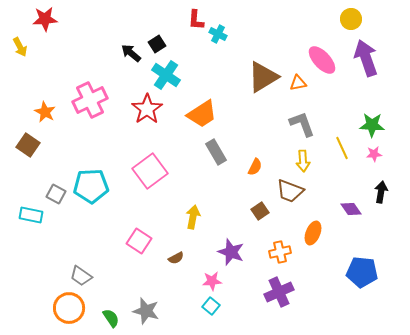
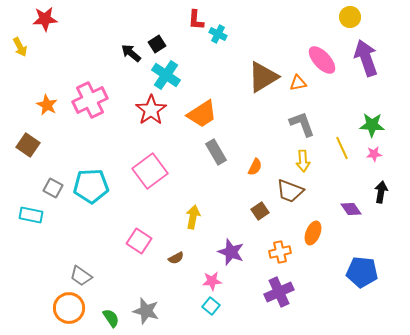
yellow circle at (351, 19): moved 1 px left, 2 px up
red star at (147, 109): moved 4 px right, 1 px down
orange star at (45, 112): moved 2 px right, 7 px up
gray square at (56, 194): moved 3 px left, 6 px up
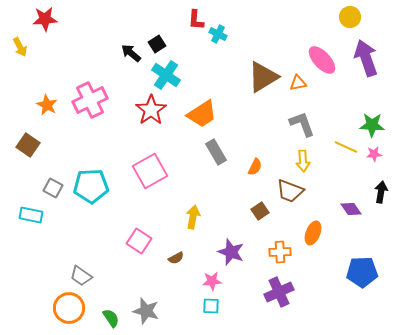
yellow line at (342, 148): moved 4 px right, 1 px up; rotated 40 degrees counterclockwise
pink square at (150, 171): rotated 8 degrees clockwise
orange cross at (280, 252): rotated 10 degrees clockwise
blue pentagon at (362, 272): rotated 8 degrees counterclockwise
cyan square at (211, 306): rotated 36 degrees counterclockwise
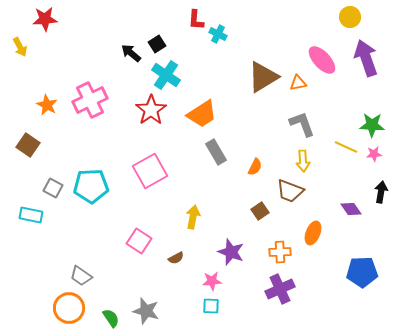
purple cross at (279, 292): moved 1 px right, 3 px up
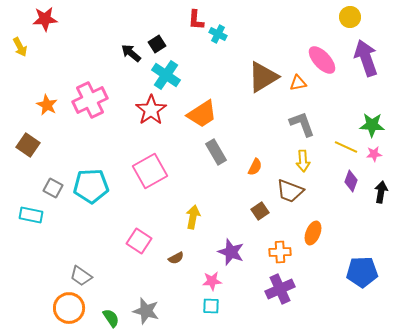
purple diamond at (351, 209): moved 28 px up; rotated 55 degrees clockwise
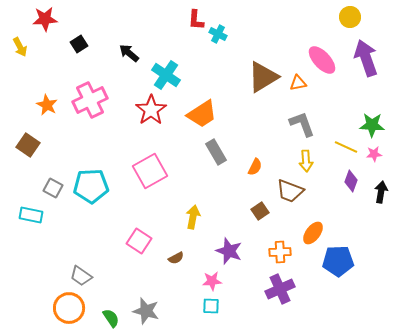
black square at (157, 44): moved 78 px left
black arrow at (131, 53): moved 2 px left
yellow arrow at (303, 161): moved 3 px right
orange ellipse at (313, 233): rotated 15 degrees clockwise
purple star at (231, 252): moved 2 px left, 1 px up
blue pentagon at (362, 272): moved 24 px left, 11 px up
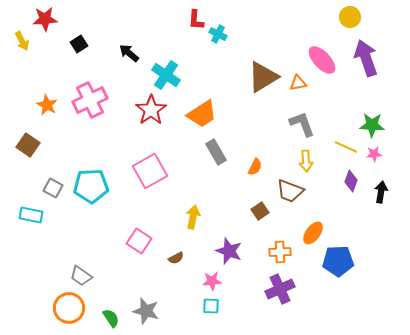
yellow arrow at (20, 47): moved 2 px right, 6 px up
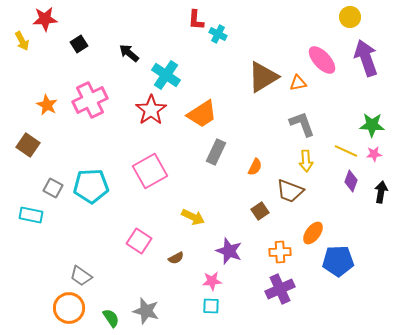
yellow line at (346, 147): moved 4 px down
gray rectangle at (216, 152): rotated 55 degrees clockwise
yellow arrow at (193, 217): rotated 105 degrees clockwise
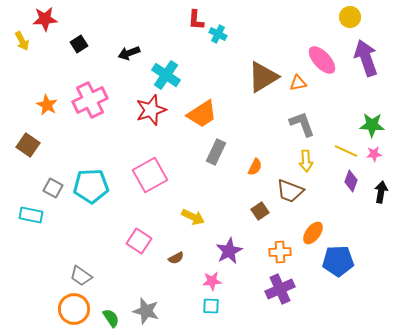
black arrow at (129, 53): rotated 60 degrees counterclockwise
red star at (151, 110): rotated 16 degrees clockwise
pink square at (150, 171): moved 4 px down
purple star at (229, 251): rotated 24 degrees clockwise
orange circle at (69, 308): moved 5 px right, 1 px down
